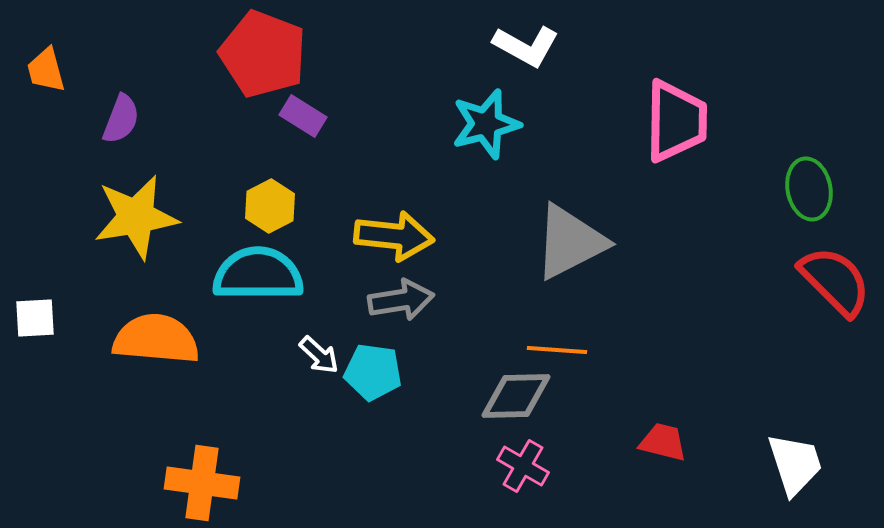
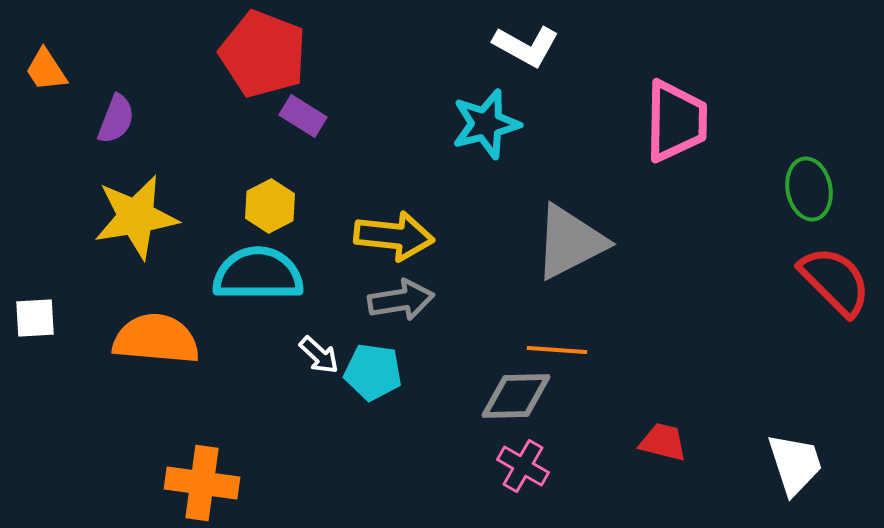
orange trapezoid: rotated 18 degrees counterclockwise
purple semicircle: moved 5 px left
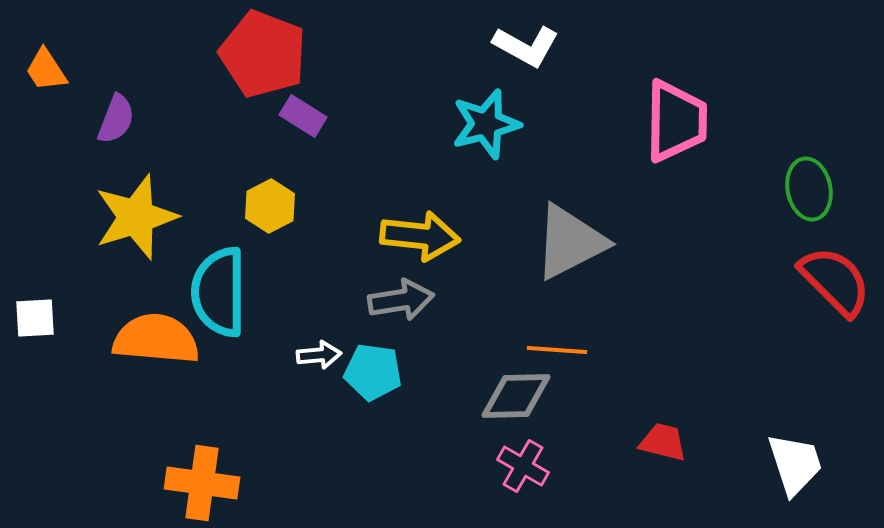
yellow star: rotated 8 degrees counterclockwise
yellow arrow: moved 26 px right
cyan semicircle: moved 39 px left, 18 px down; rotated 90 degrees counterclockwise
white arrow: rotated 48 degrees counterclockwise
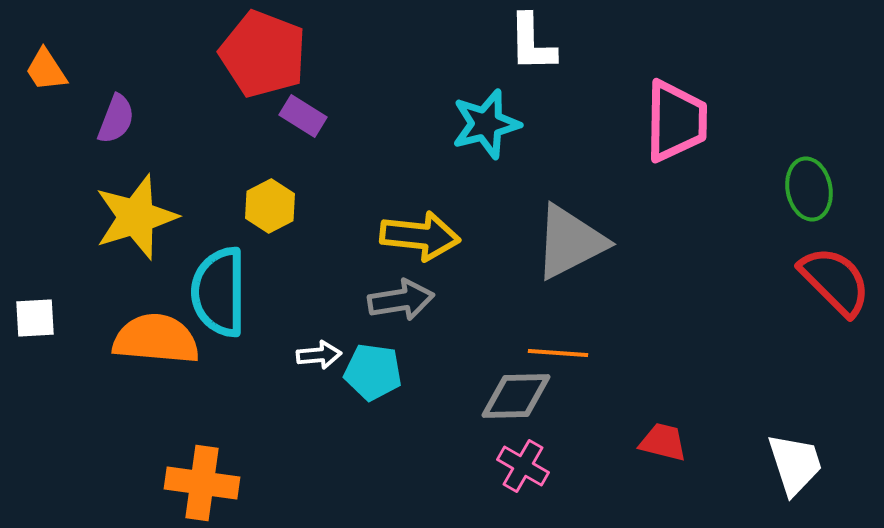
white L-shape: moved 6 px right, 3 px up; rotated 60 degrees clockwise
orange line: moved 1 px right, 3 px down
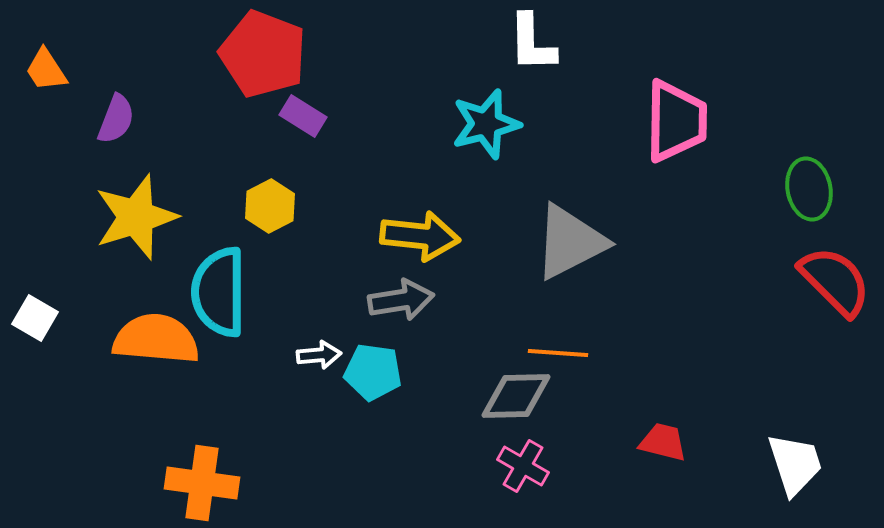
white square: rotated 33 degrees clockwise
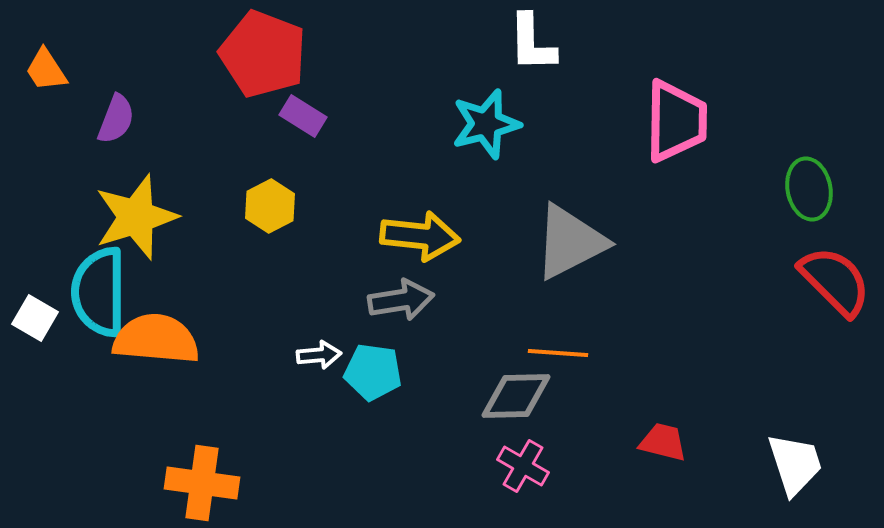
cyan semicircle: moved 120 px left
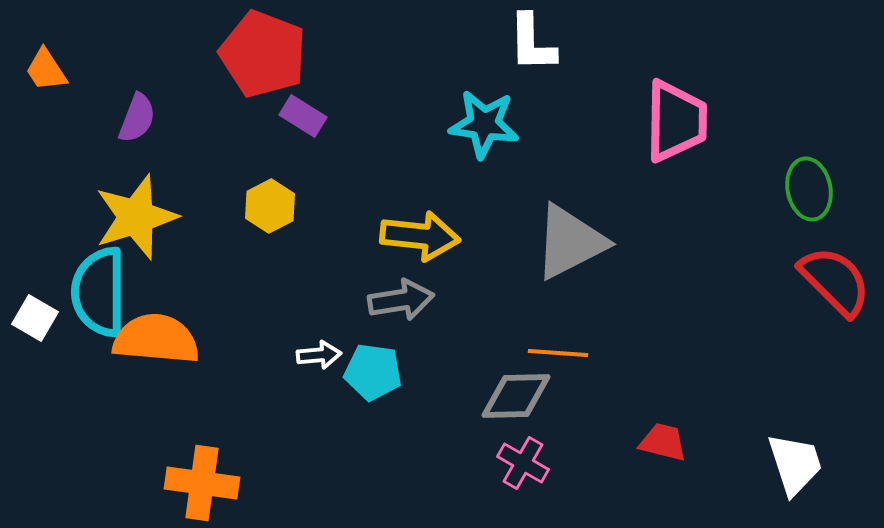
purple semicircle: moved 21 px right, 1 px up
cyan star: moved 2 px left; rotated 22 degrees clockwise
pink cross: moved 3 px up
